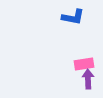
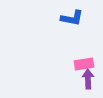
blue L-shape: moved 1 px left, 1 px down
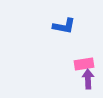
blue L-shape: moved 8 px left, 8 px down
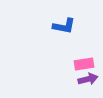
purple arrow: rotated 78 degrees clockwise
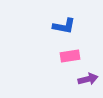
pink rectangle: moved 14 px left, 8 px up
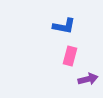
pink rectangle: rotated 66 degrees counterclockwise
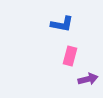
blue L-shape: moved 2 px left, 2 px up
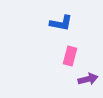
blue L-shape: moved 1 px left, 1 px up
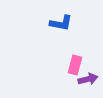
pink rectangle: moved 5 px right, 9 px down
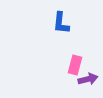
blue L-shape: rotated 85 degrees clockwise
